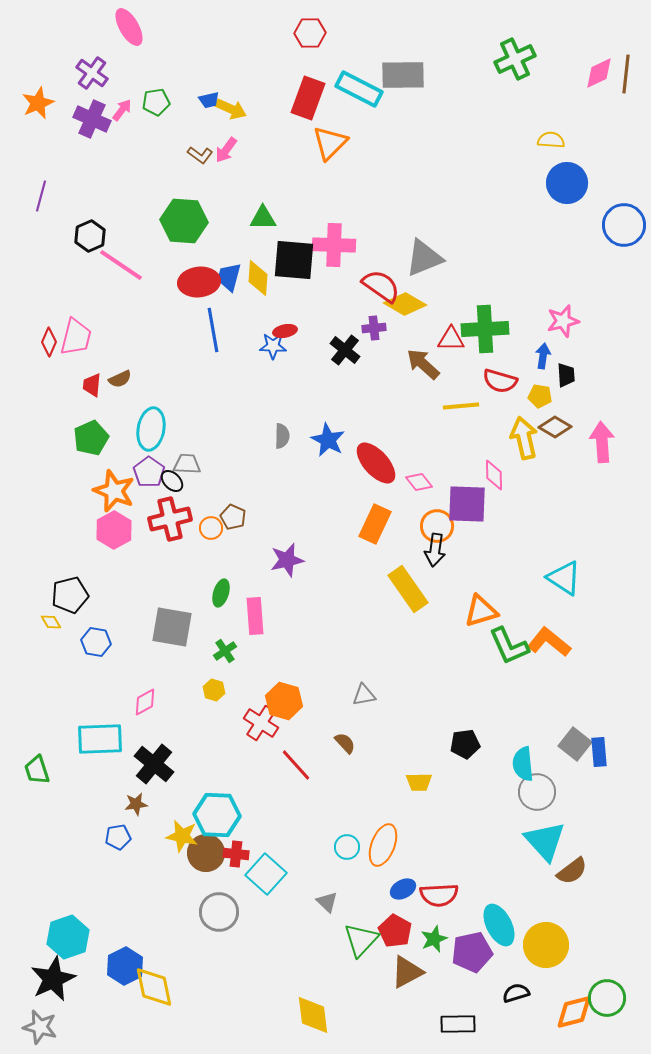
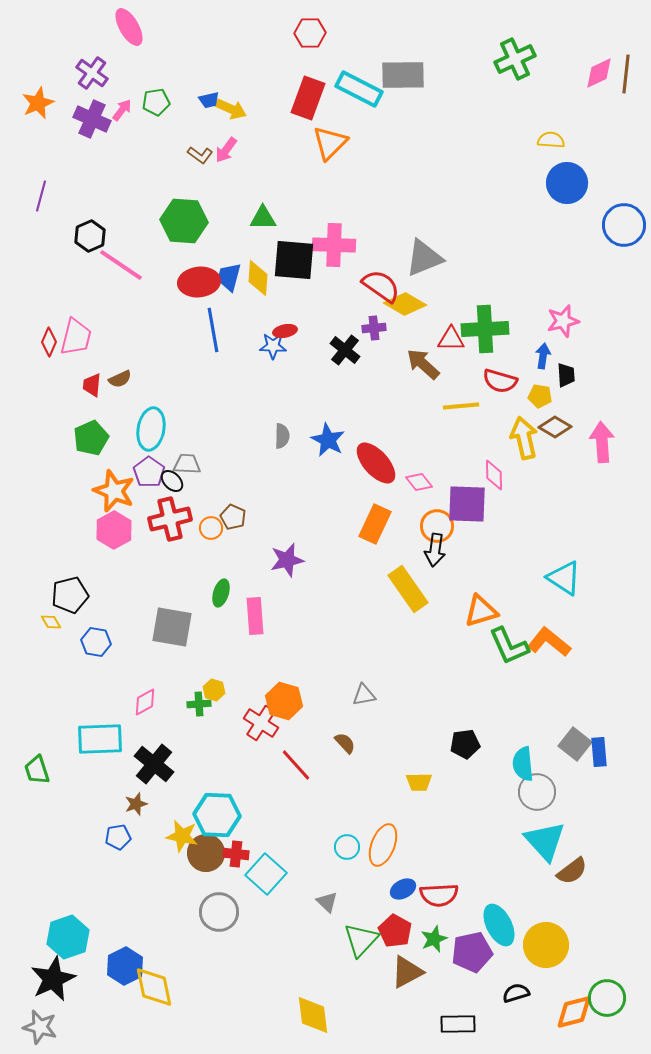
green cross at (225, 651): moved 26 px left, 53 px down; rotated 30 degrees clockwise
brown star at (136, 804): rotated 10 degrees counterclockwise
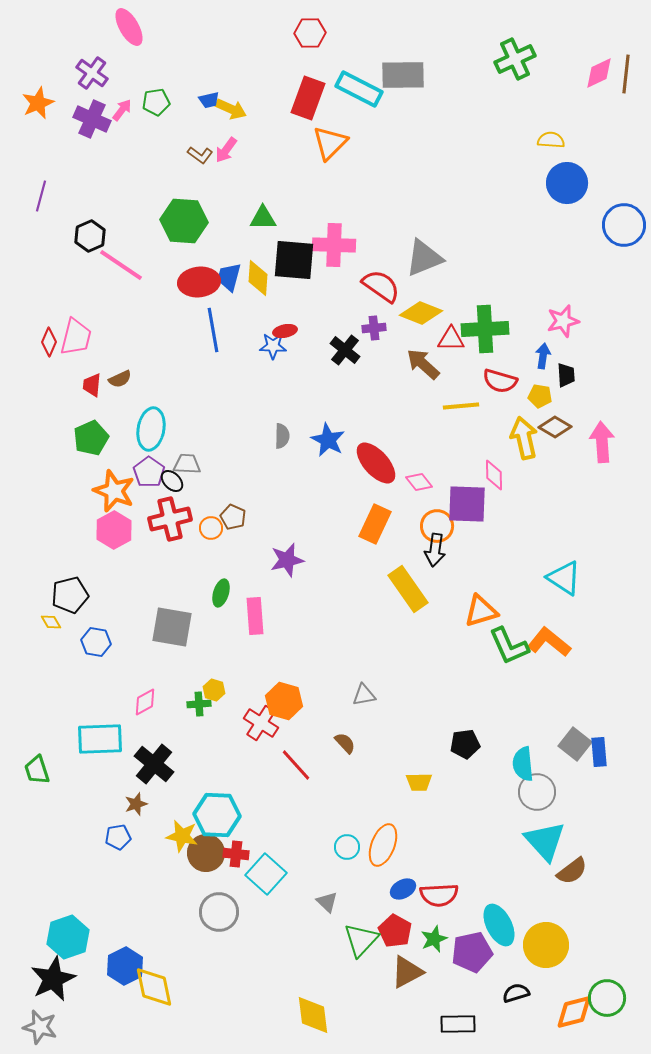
yellow diamond at (405, 304): moved 16 px right, 9 px down; rotated 9 degrees counterclockwise
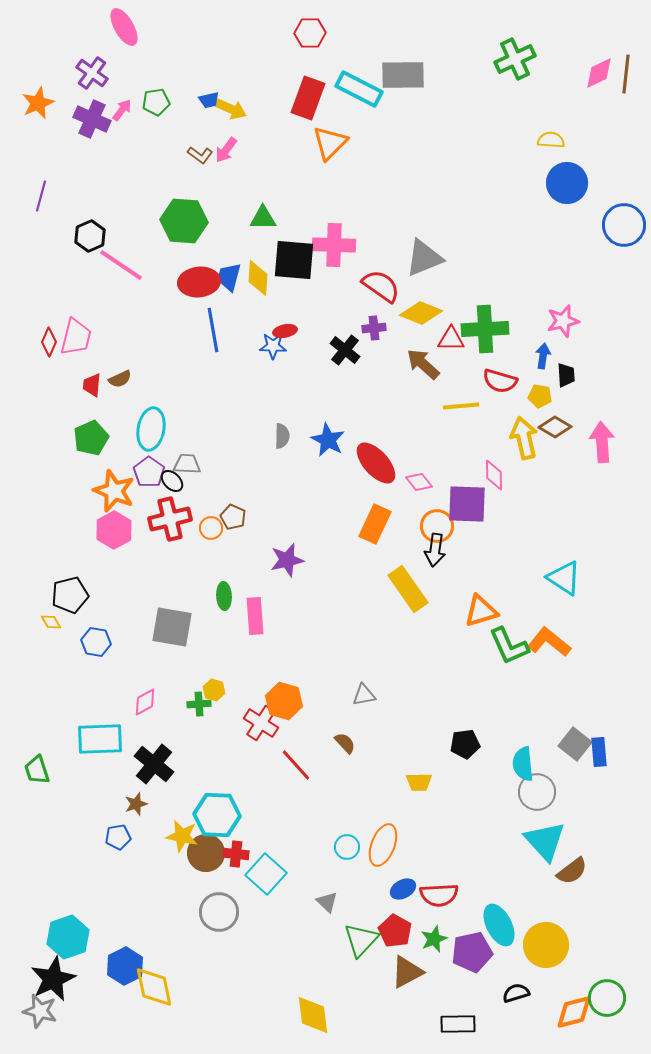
pink ellipse at (129, 27): moved 5 px left
green ellipse at (221, 593): moved 3 px right, 3 px down; rotated 20 degrees counterclockwise
gray star at (40, 1027): moved 16 px up
